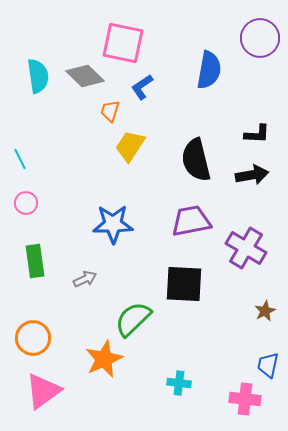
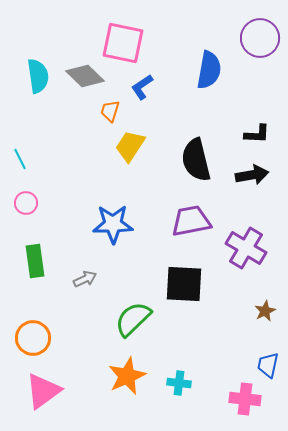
orange star: moved 23 px right, 17 px down
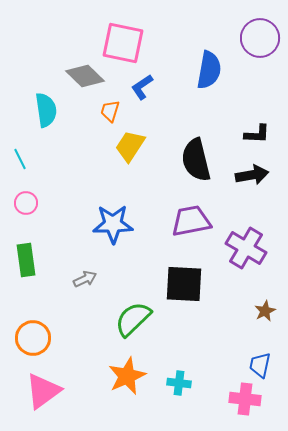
cyan semicircle: moved 8 px right, 34 px down
green rectangle: moved 9 px left, 1 px up
blue trapezoid: moved 8 px left
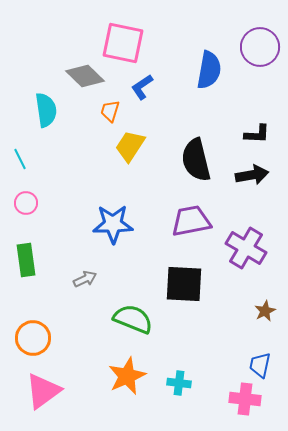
purple circle: moved 9 px down
green semicircle: rotated 66 degrees clockwise
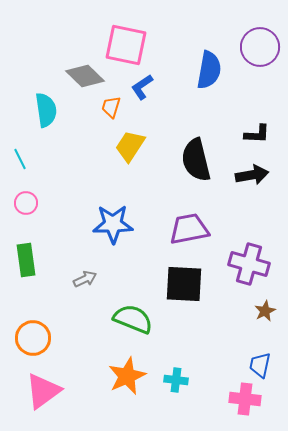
pink square: moved 3 px right, 2 px down
orange trapezoid: moved 1 px right, 4 px up
purple trapezoid: moved 2 px left, 8 px down
purple cross: moved 3 px right, 16 px down; rotated 15 degrees counterclockwise
cyan cross: moved 3 px left, 3 px up
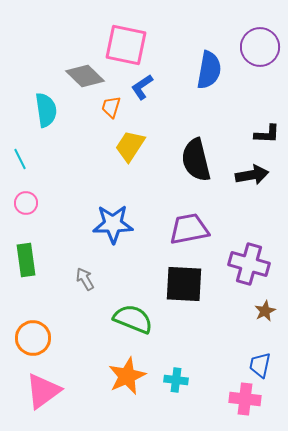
black L-shape: moved 10 px right
gray arrow: rotated 95 degrees counterclockwise
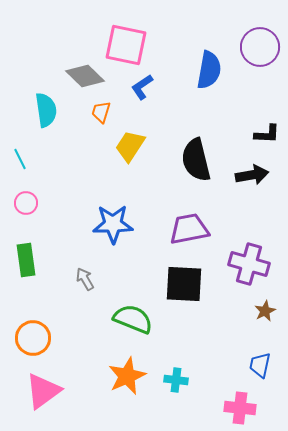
orange trapezoid: moved 10 px left, 5 px down
pink cross: moved 5 px left, 9 px down
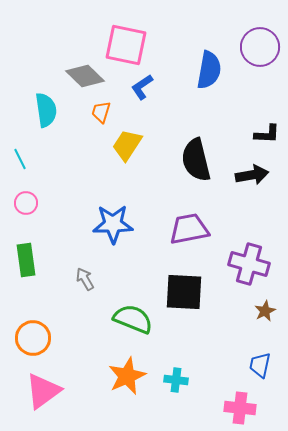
yellow trapezoid: moved 3 px left, 1 px up
black square: moved 8 px down
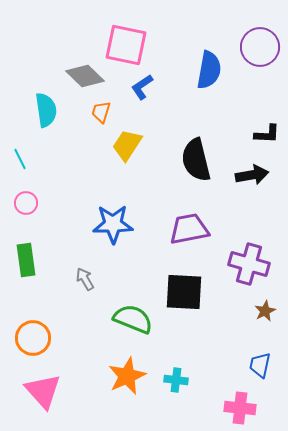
pink triangle: rotated 36 degrees counterclockwise
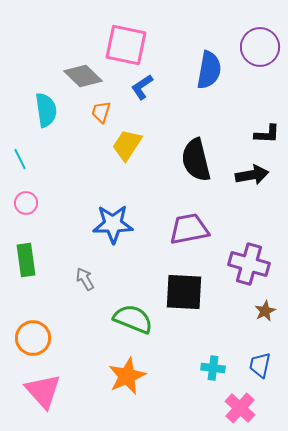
gray diamond: moved 2 px left
cyan cross: moved 37 px right, 12 px up
pink cross: rotated 36 degrees clockwise
